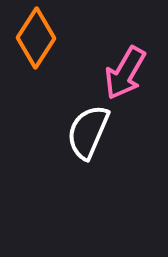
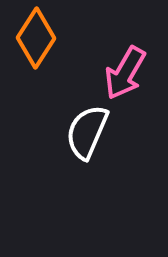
white semicircle: moved 1 px left
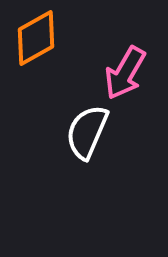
orange diamond: rotated 28 degrees clockwise
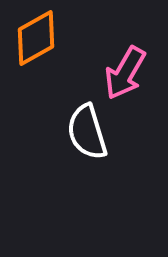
white semicircle: rotated 40 degrees counterclockwise
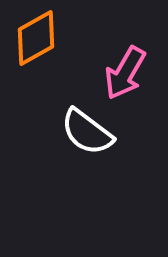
white semicircle: rotated 36 degrees counterclockwise
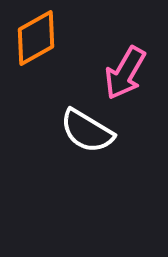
white semicircle: moved 1 px up; rotated 6 degrees counterclockwise
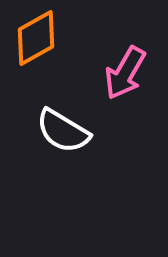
white semicircle: moved 24 px left
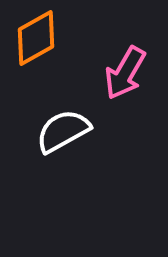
white semicircle: rotated 120 degrees clockwise
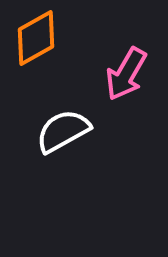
pink arrow: moved 1 px right, 1 px down
